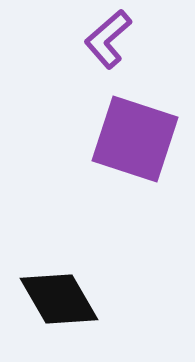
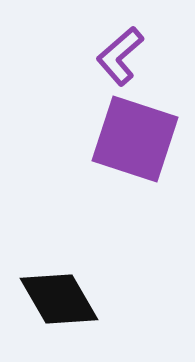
purple L-shape: moved 12 px right, 17 px down
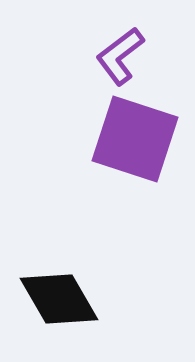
purple L-shape: rotated 4 degrees clockwise
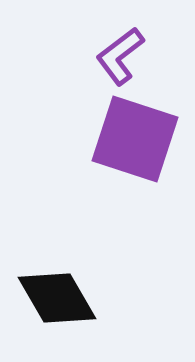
black diamond: moved 2 px left, 1 px up
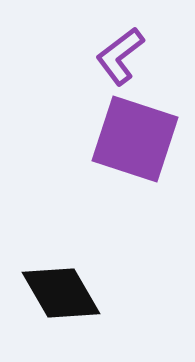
black diamond: moved 4 px right, 5 px up
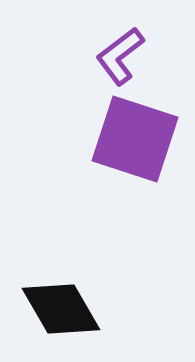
black diamond: moved 16 px down
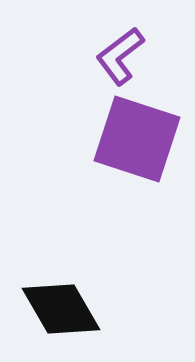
purple square: moved 2 px right
